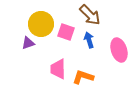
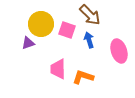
pink square: moved 1 px right, 2 px up
pink ellipse: moved 1 px down
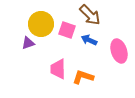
blue arrow: rotated 49 degrees counterclockwise
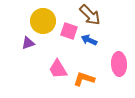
yellow circle: moved 2 px right, 3 px up
pink square: moved 2 px right, 1 px down
pink ellipse: moved 13 px down; rotated 15 degrees clockwise
pink trapezoid: rotated 30 degrees counterclockwise
orange L-shape: moved 1 px right, 2 px down
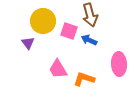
brown arrow: rotated 30 degrees clockwise
purple triangle: rotated 48 degrees counterclockwise
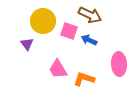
brown arrow: rotated 50 degrees counterclockwise
purple triangle: moved 1 px left, 1 px down
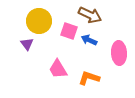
yellow circle: moved 4 px left
pink ellipse: moved 11 px up
orange L-shape: moved 5 px right, 1 px up
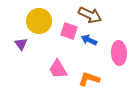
purple triangle: moved 6 px left
orange L-shape: moved 1 px down
